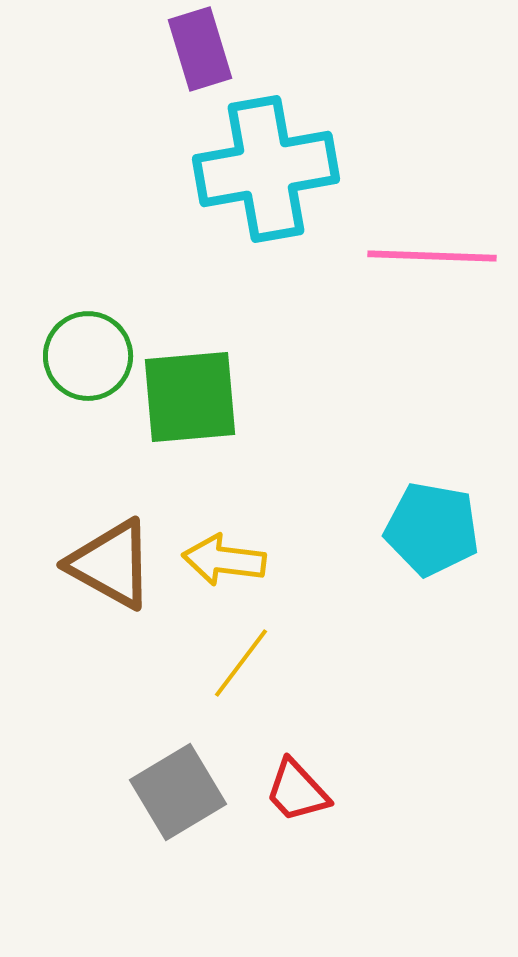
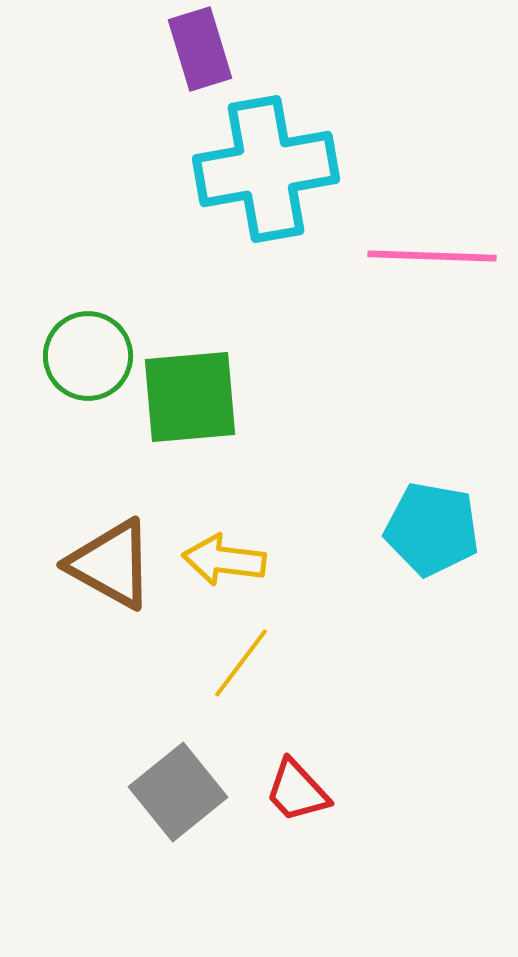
gray square: rotated 8 degrees counterclockwise
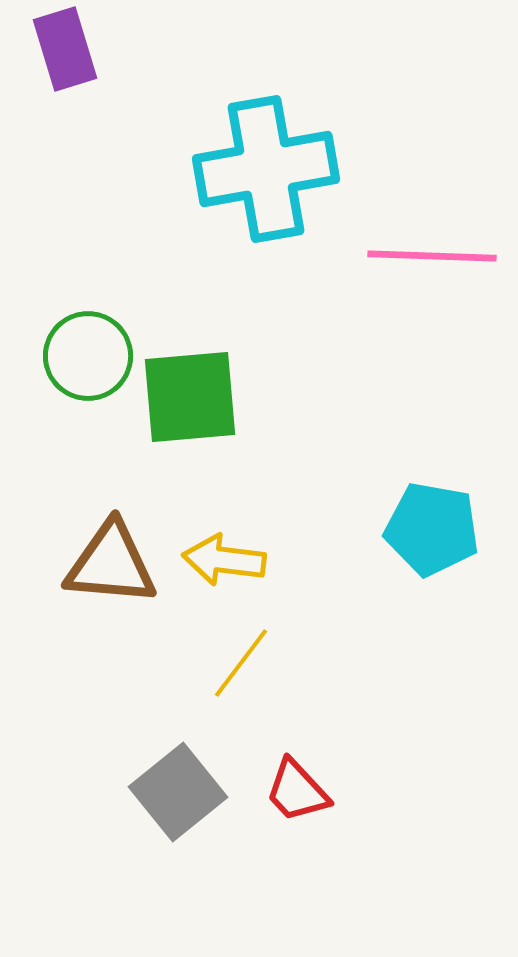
purple rectangle: moved 135 px left
brown triangle: rotated 24 degrees counterclockwise
